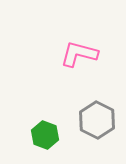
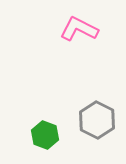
pink L-shape: moved 25 px up; rotated 12 degrees clockwise
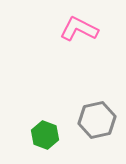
gray hexagon: rotated 21 degrees clockwise
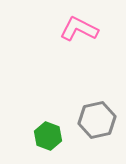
green hexagon: moved 3 px right, 1 px down
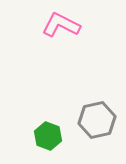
pink L-shape: moved 18 px left, 4 px up
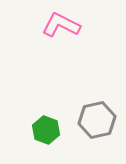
green hexagon: moved 2 px left, 6 px up
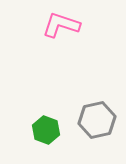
pink L-shape: rotated 9 degrees counterclockwise
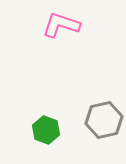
gray hexagon: moved 7 px right
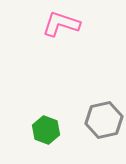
pink L-shape: moved 1 px up
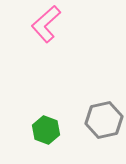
pink L-shape: moved 15 px left; rotated 60 degrees counterclockwise
